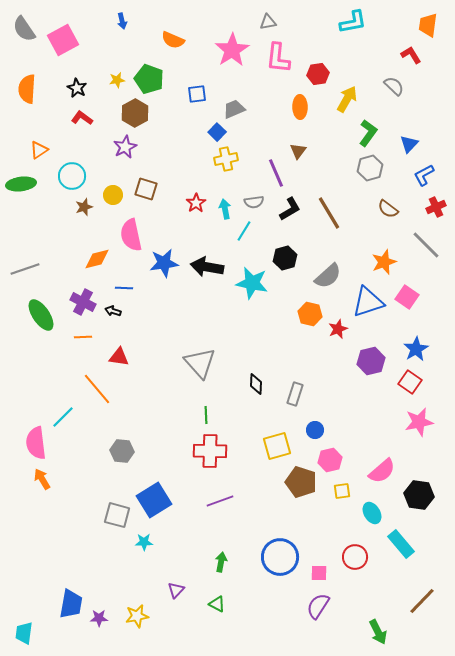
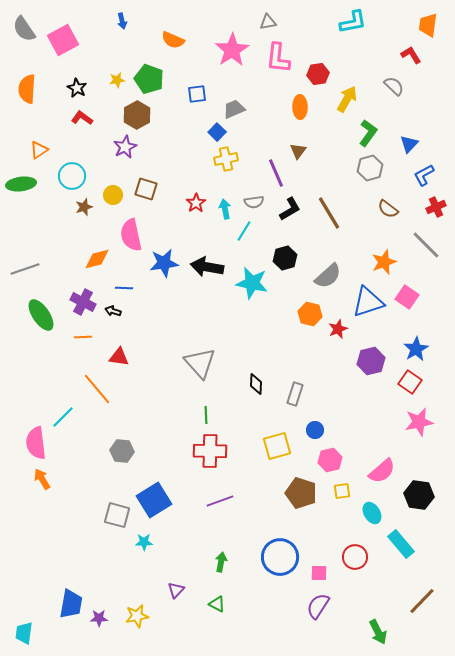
brown hexagon at (135, 113): moved 2 px right, 2 px down
brown pentagon at (301, 482): moved 11 px down
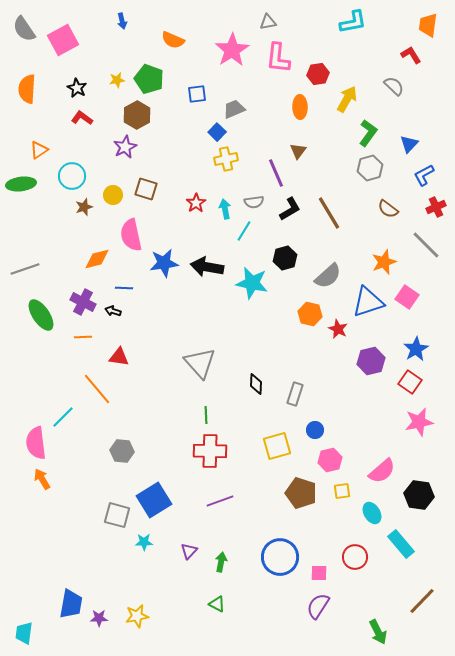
red star at (338, 329): rotated 24 degrees counterclockwise
purple triangle at (176, 590): moved 13 px right, 39 px up
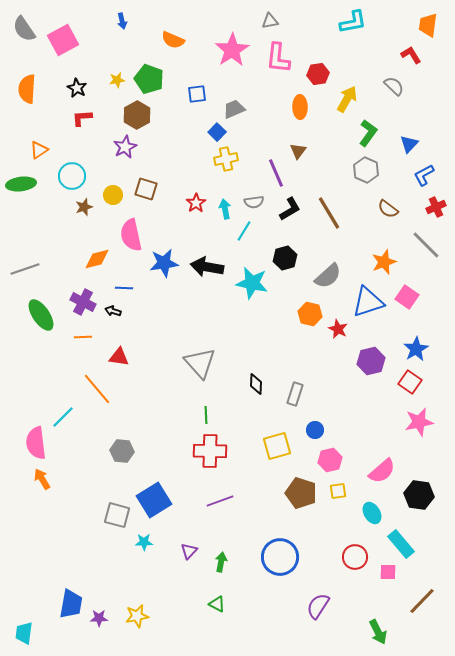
gray triangle at (268, 22): moved 2 px right, 1 px up
red L-shape at (82, 118): rotated 40 degrees counterclockwise
gray hexagon at (370, 168): moved 4 px left, 2 px down; rotated 20 degrees counterclockwise
yellow square at (342, 491): moved 4 px left
pink square at (319, 573): moved 69 px right, 1 px up
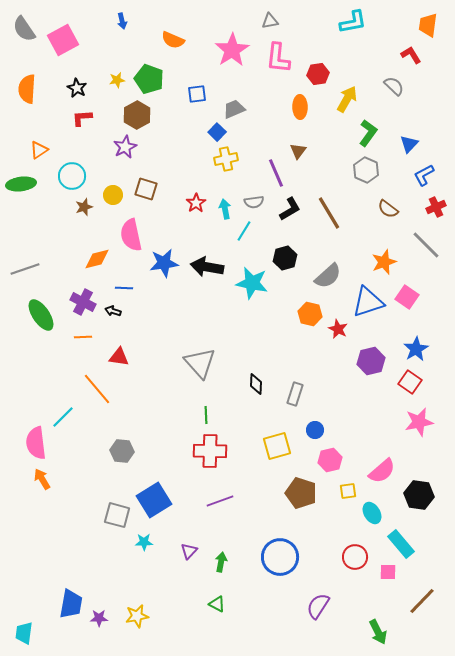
yellow square at (338, 491): moved 10 px right
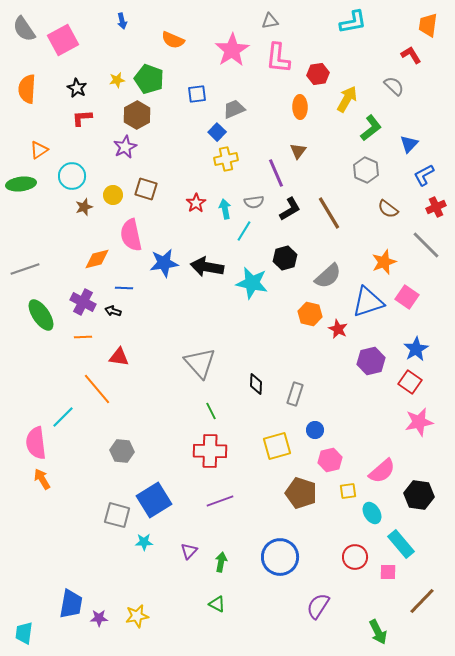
green L-shape at (368, 133): moved 3 px right, 5 px up; rotated 16 degrees clockwise
green line at (206, 415): moved 5 px right, 4 px up; rotated 24 degrees counterclockwise
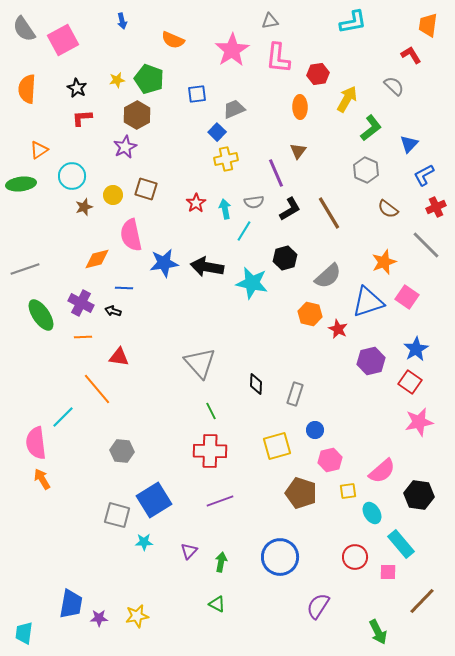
purple cross at (83, 302): moved 2 px left, 1 px down
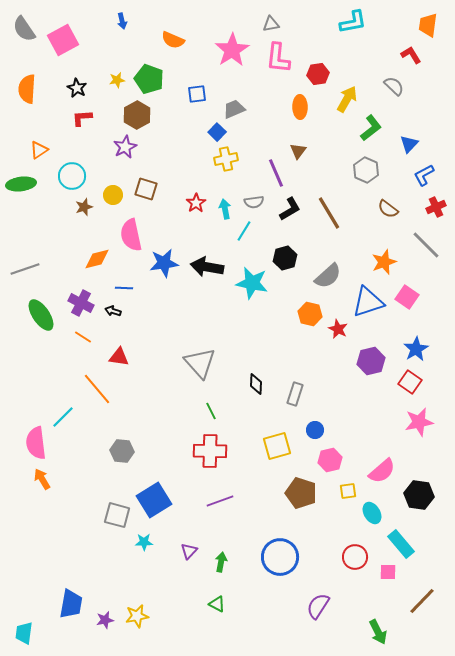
gray triangle at (270, 21): moved 1 px right, 3 px down
orange line at (83, 337): rotated 36 degrees clockwise
purple star at (99, 618): moved 6 px right, 2 px down; rotated 12 degrees counterclockwise
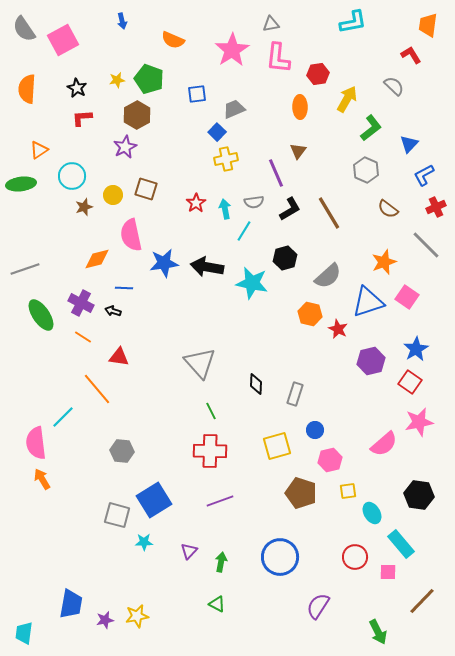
pink semicircle at (382, 471): moved 2 px right, 27 px up
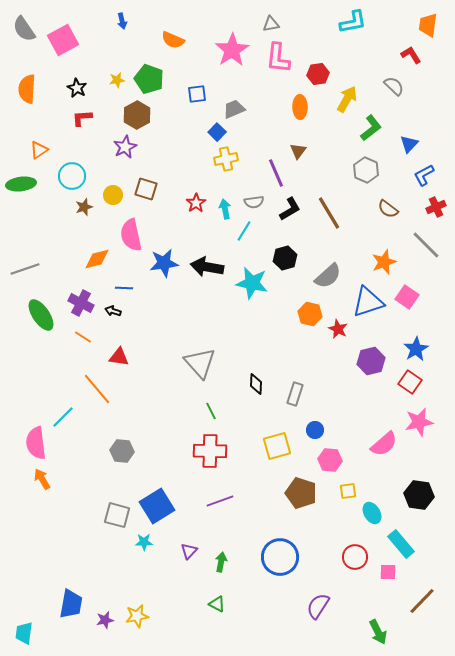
pink hexagon at (330, 460): rotated 20 degrees clockwise
blue square at (154, 500): moved 3 px right, 6 px down
